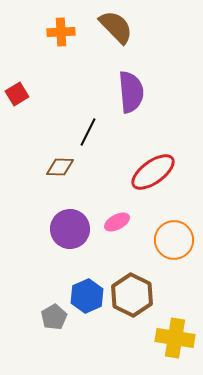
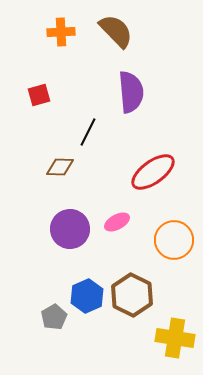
brown semicircle: moved 4 px down
red square: moved 22 px right, 1 px down; rotated 15 degrees clockwise
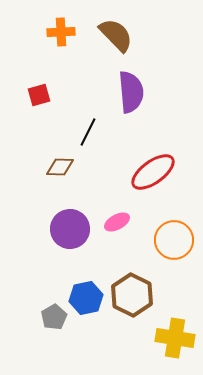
brown semicircle: moved 4 px down
blue hexagon: moved 1 px left, 2 px down; rotated 12 degrees clockwise
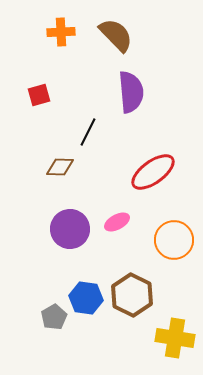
blue hexagon: rotated 20 degrees clockwise
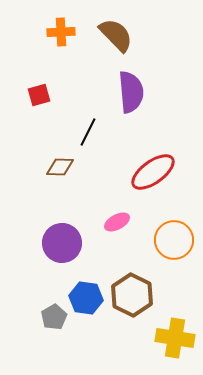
purple circle: moved 8 px left, 14 px down
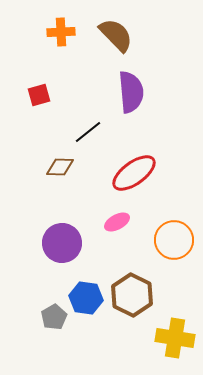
black line: rotated 24 degrees clockwise
red ellipse: moved 19 px left, 1 px down
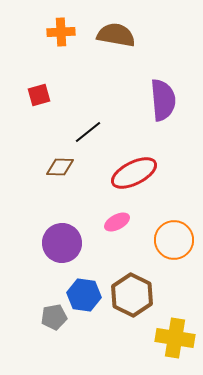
brown semicircle: rotated 36 degrees counterclockwise
purple semicircle: moved 32 px right, 8 px down
red ellipse: rotated 9 degrees clockwise
blue hexagon: moved 2 px left, 3 px up
gray pentagon: rotated 20 degrees clockwise
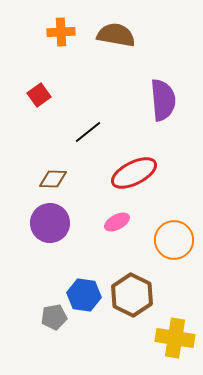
red square: rotated 20 degrees counterclockwise
brown diamond: moved 7 px left, 12 px down
purple circle: moved 12 px left, 20 px up
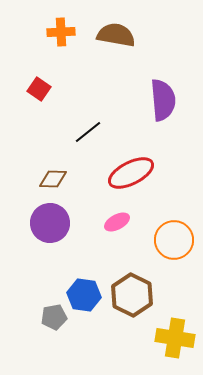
red square: moved 6 px up; rotated 20 degrees counterclockwise
red ellipse: moved 3 px left
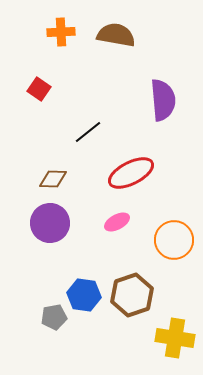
brown hexagon: rotated 15 degrees clockwise
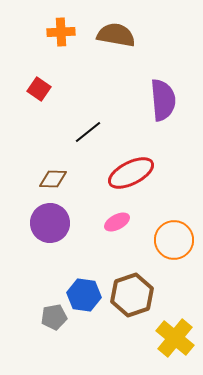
yellow cross: rotated 30 degrees clockwise
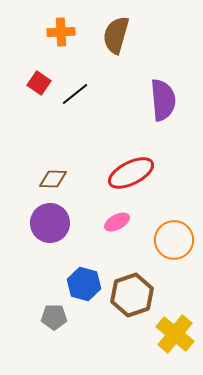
brown semicircle: rotated 84 degrees counterclockwise
red square: moved 6 px up
black line: moved 13 px left, 38 px up
blue hexagon: moved 11 px up; rotated 8 degrees clockwise
gray pentagon: rotated 10 degrees clockwise
yellow cross: moved 4 px up
